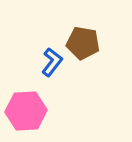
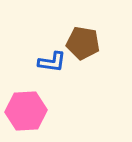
blue L-shape: rotated 60 degrees clockwise
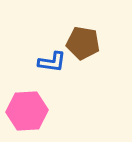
pink hexagon: moved 1 px right
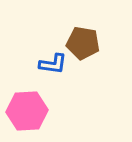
blue L-shape: moved 1 px right, 2 px down
